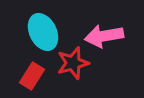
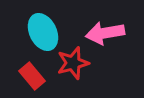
pink arrow: moved 1 px right, 3 px up
red rectangle: rotated 72 degrees counterclockwise
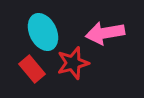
red rectangle: moved 7 px up
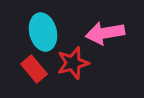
cyan ellipse: rotated 12 degrees clockwise
red rectangle: moved 2 px right
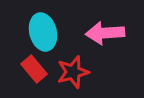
pink arrow: rotated 6 degrees clockwise
red star: moved 9 px down
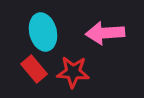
red star: rotated 20 degrees clockwise
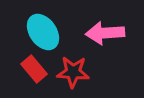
cyan ellipse: rotated 21 degrees counterclockwise
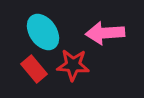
red star: moved 7 px up
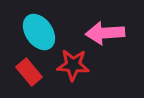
cyan ellipse: moved 4 px left
red rectangle: moved 5 px left, 3 px down
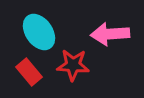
pink arrow: moved 5 px right, 1 px down
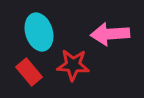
cyan ellipse: rotated 18 degrees clockwise
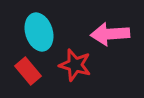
red star: moved 2 px right; rotated 12 degrees clockwise
red rectangle: moved 1 px left, 1 px up
